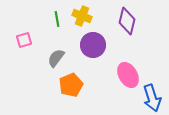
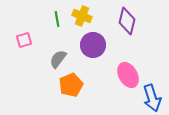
gray semicircle: moved 2 px right, 1 px down
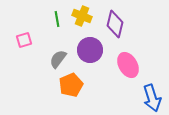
purple diamond: moved 12 px left, 3 px down
purple circle: moved 3 px left, 5 px down
pink ellipse: moved 10 px up
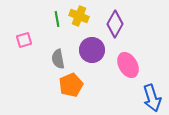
yellow cross: moved 3 px left
purple diamond: rotated 16 degrees clockwise
purple circle: moved 2 px right
gray semicircle: rotated 48 degrees counterclockwise
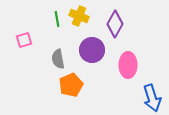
pink ellipse: rotated 30 degrees clockwise
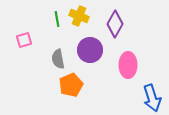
purple circle: moved 2 px left
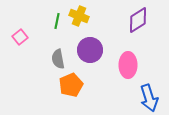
green line: moved 2 px down; rotated 21 degrees clockwise
purple diamond: moved 23 px right, 4 px up; rotated 28 degrees clockwise
pink square: moved 4 px left, 3 px up; rotated 21 degrees counterclockwise
blue arrow: moved 3 px left
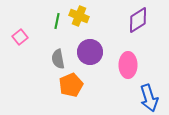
purple circle: moved 2 px down
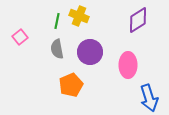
gray semicircle: moved 1 px left, 10 px up
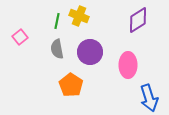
orange pentagon: rotated 15 degrees counterclockwise
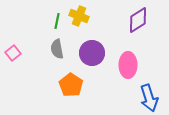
pink square: moved 7 px left, 16 px down
purple circle: moved 2 px right, 1 px down
